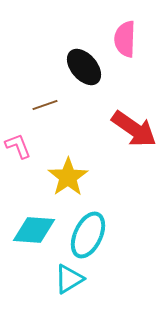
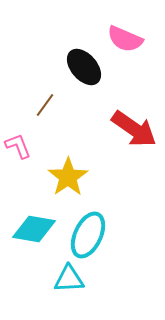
pink semicircle: rotated 69 degrees counterclockwise
brown line: rotated 35 degrees counterclockwise
cyan diamond: moved 1 px up; rotated 6 degrees clockwise
cyan triangle: rotated 28 degrees clockwise
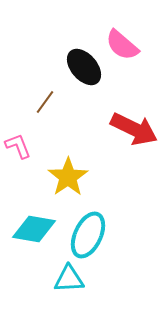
pink semicircle: moved 3 px left, 6 px down; rotated 18 degrees clockwise
brown line: moved 3 px up
red arrow: rotated 9 degrees counterclockwise
